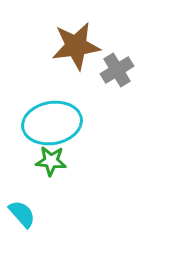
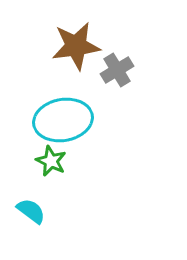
cyan ellipse: moved 11 px right, 3 px up
green star: rotated 20 degrees clockwise
cyan semicircle: moved 9 px right, 3 px up; rotated 12 degrees counterclockwise
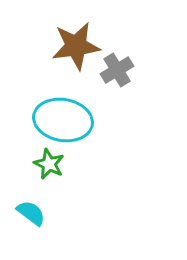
cyan ellipse: rotated 20 degrees clockwise
green star: moved 2 px left, 3 px down
cyan semicircle: moved 2 px down
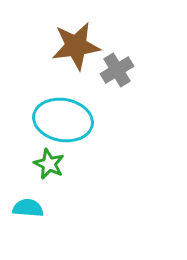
cyan semicircle: moved 3 px left, 5 px up; rotated 32 degrees counterclockwise
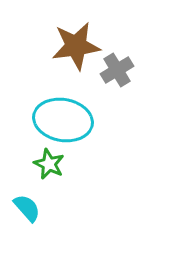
cyan semicircle: moved 1 px left; rotated 44 degrees clockwise
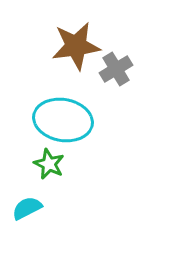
gray cross: moved 1 px left, 1 px up
cyan semicircle: rotated 76 degrees counterclockwise
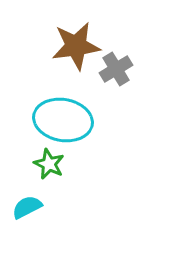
cyan semicircle: moved 1 px up
